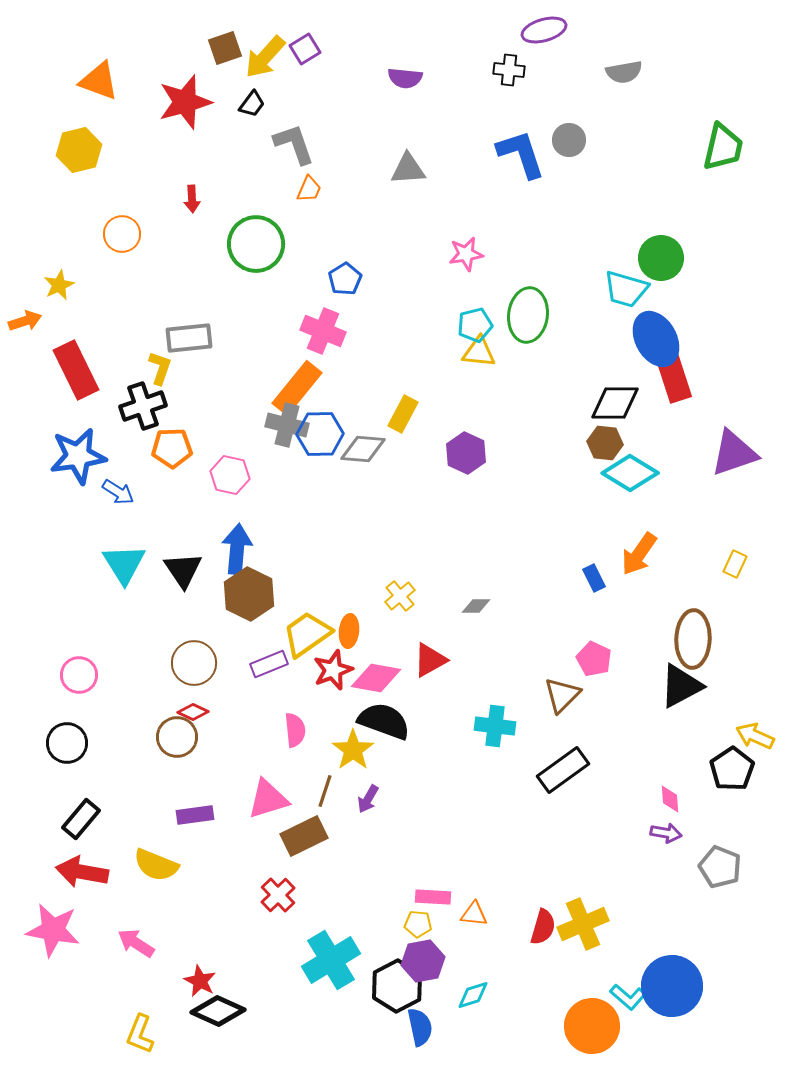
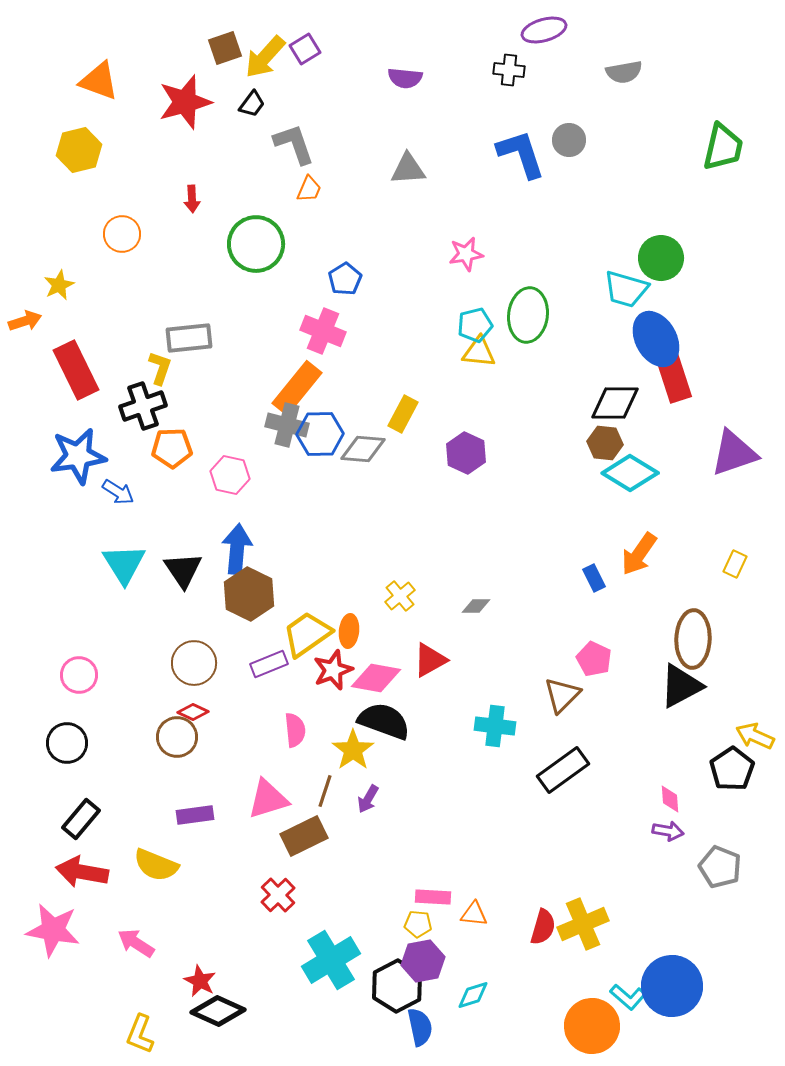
purple arrow at (666, 833): moved 2 px right, 2 px up
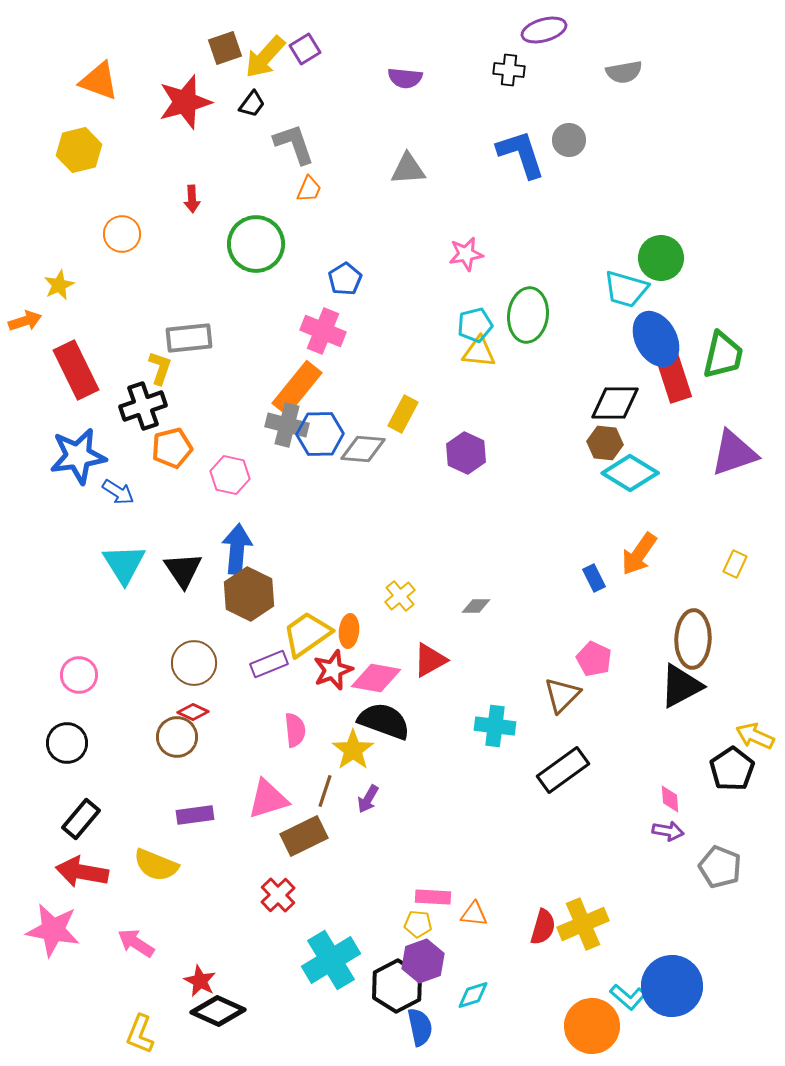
green trapezoid at (723, 147): moved 208 px down
orange pentagon at (172, 448): rotated 12 degrees counterclockwise
purple hexagon at (423, 961): rotated 9 degrees counterclockwise
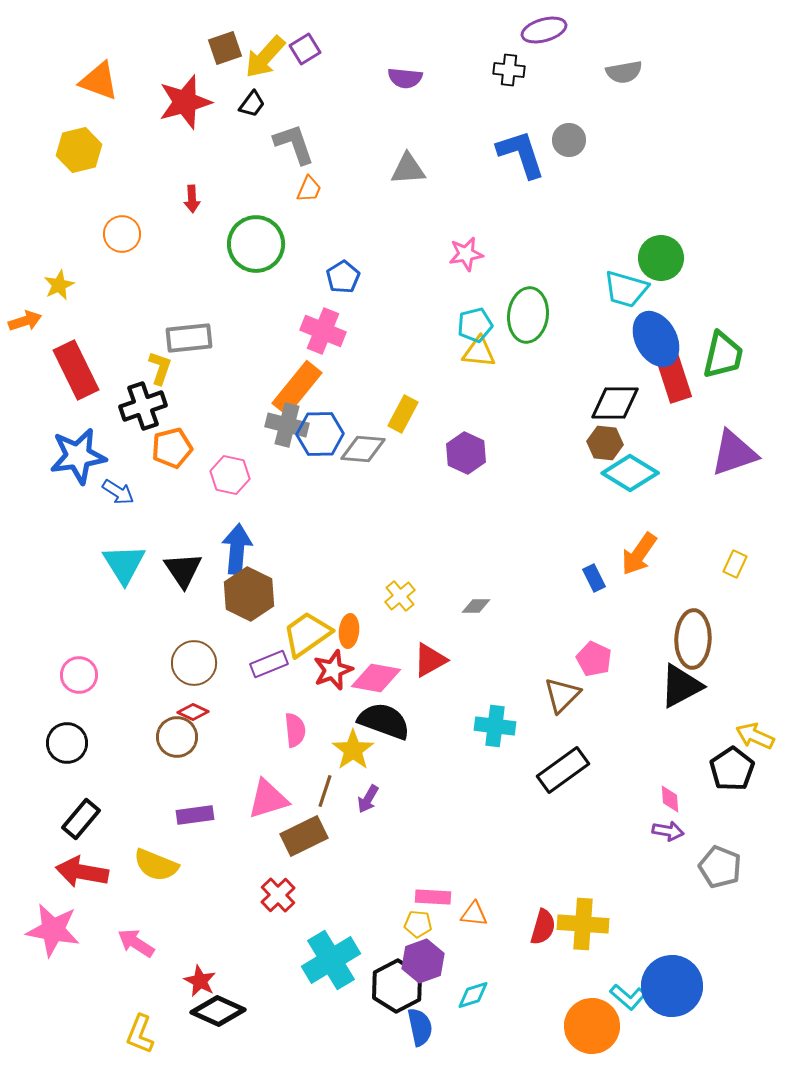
blue pentagon at (345, 279): moved 2 px left, 2 px up
yellow cross at (583, 924): rotated 27 degrees clockwise
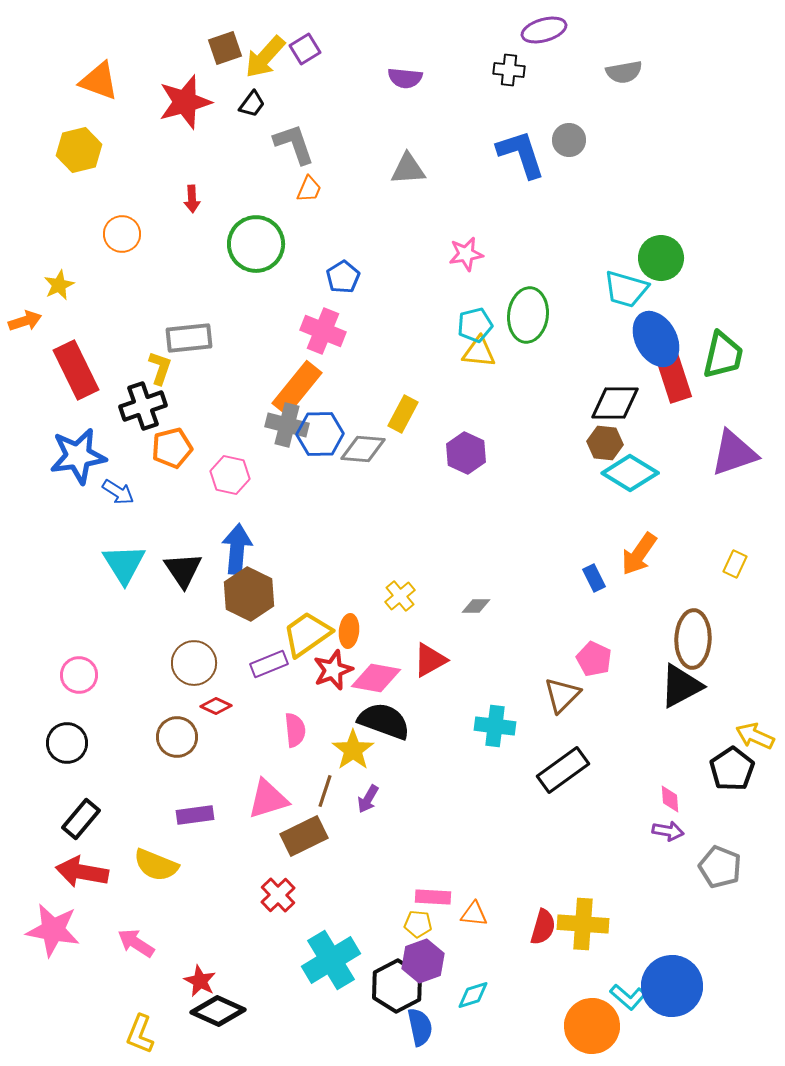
red diamond at (193, 712): moved 23 px right, 6 px up
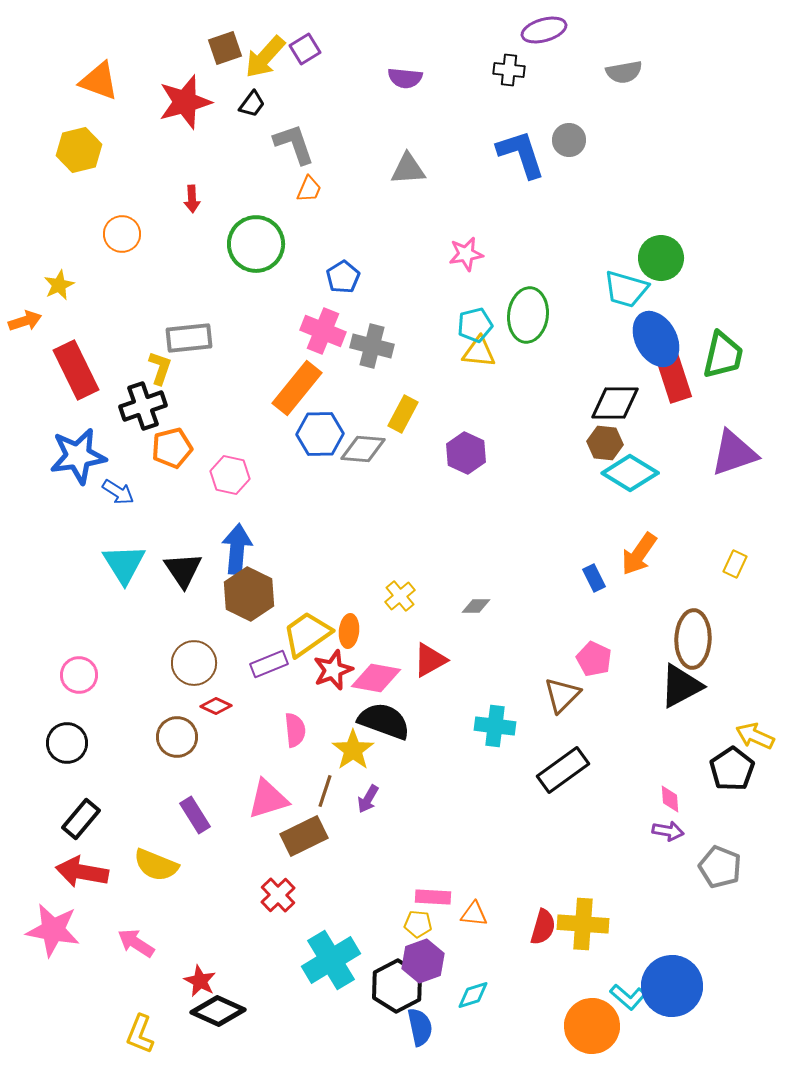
gray cross at (287, 425): moved 85 px right, 79 px up
purple rectangle at (195, 815): rotated 66 degrees clockwise
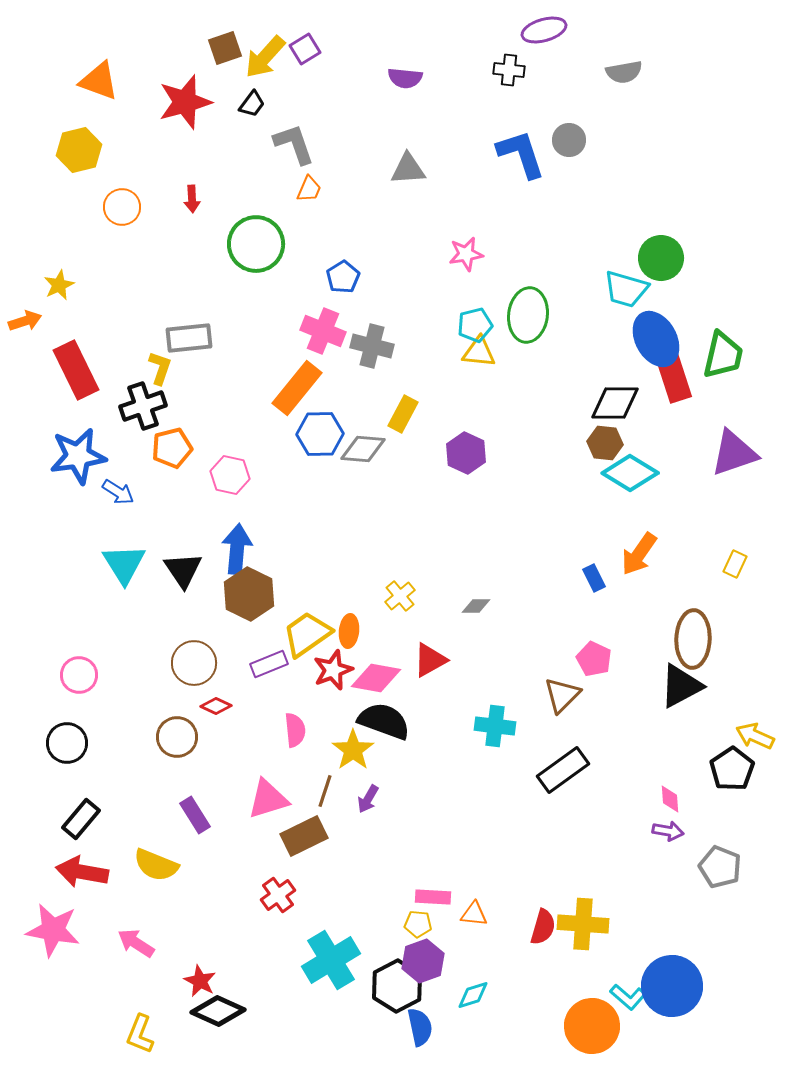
orange circle at (122, 234): moved 27 px up
red cross at (278, 895): rotated 8 degrees clockwise
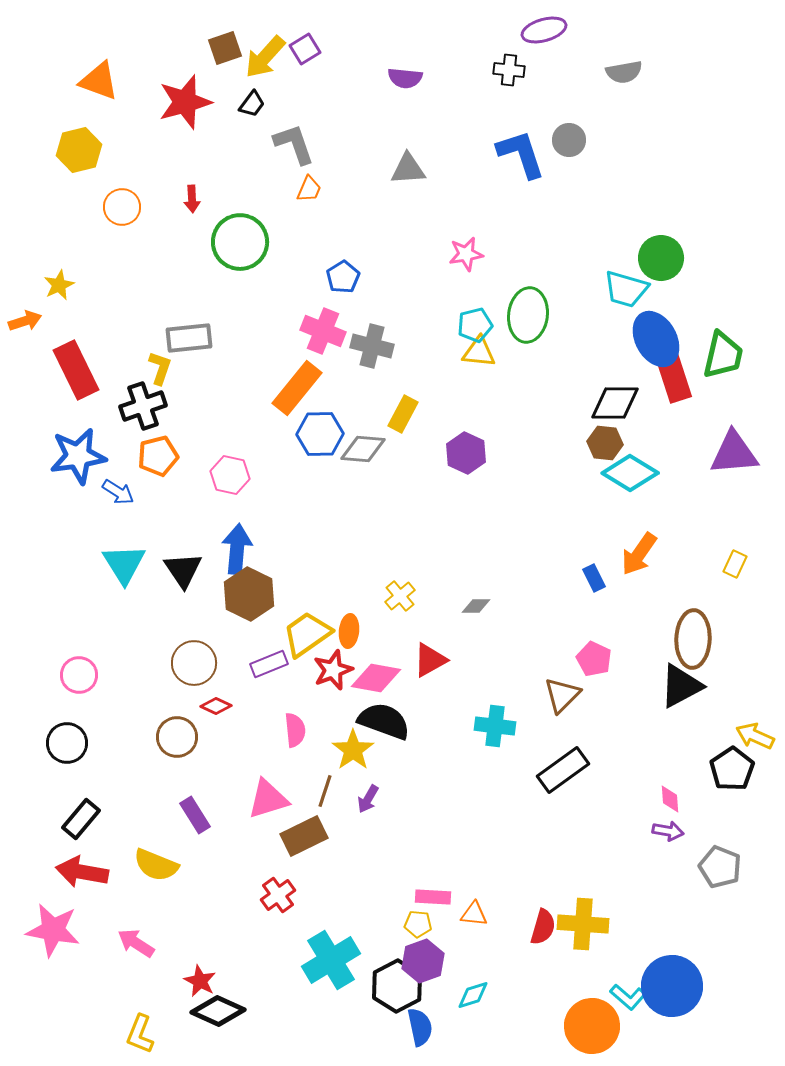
green circle at (256, 244): moved 16 px left, 2 px up
orange pentagon at (172, 448): moved 14 px left, 8 px down
purple triangle at (734, 453): rotated 14 degrees clockwise
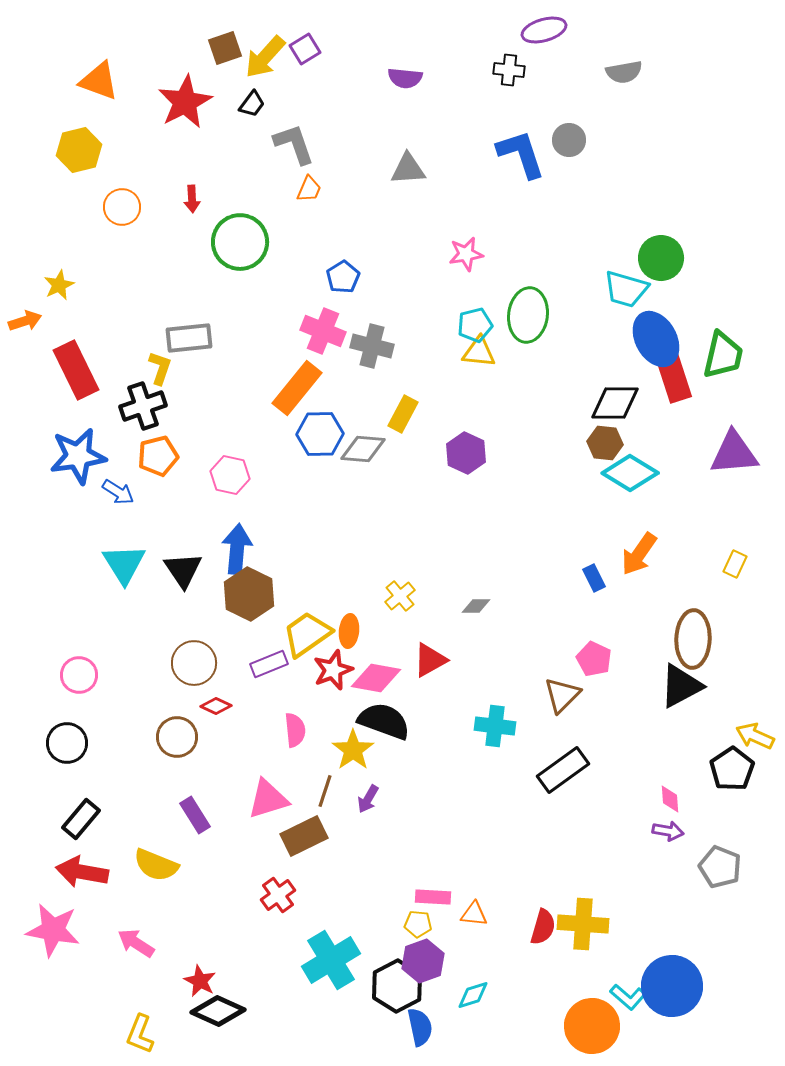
red star at (185, 102): rotated 12 degrees counterclockwise
